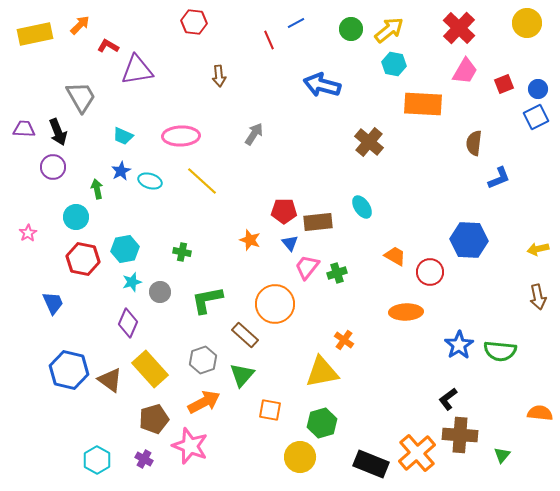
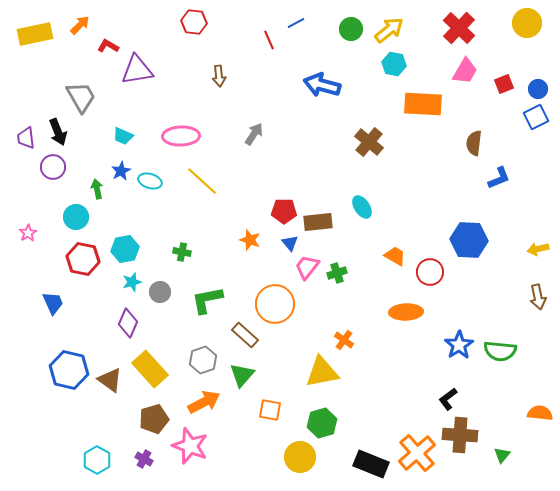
purple trapezoid at (24, 129): moved 2 px right, 9 px down; rotated 100 degrees counterclockwise
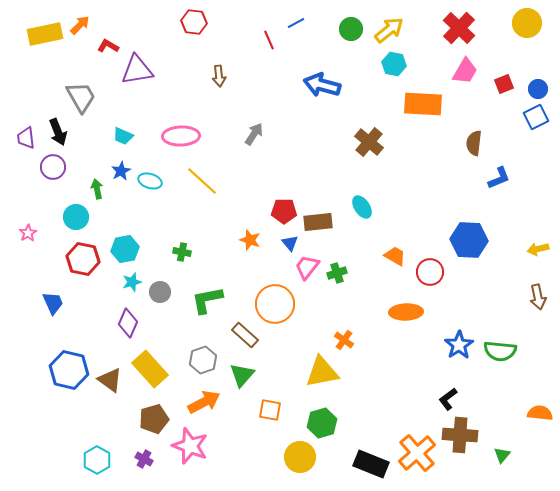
yellow rectangle at (35, 34): moved 10 px right
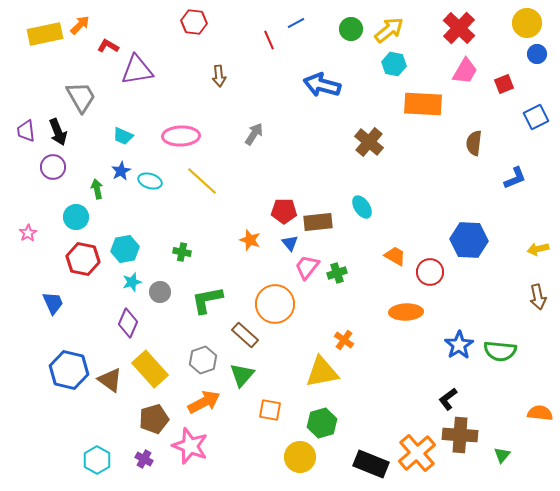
blue circle at (538, 89): moved 1 px left, 35 px up
purple trapezoid at (26, 138): moved 7 px up
blue L-shape at (499, 178): moved 16 px right
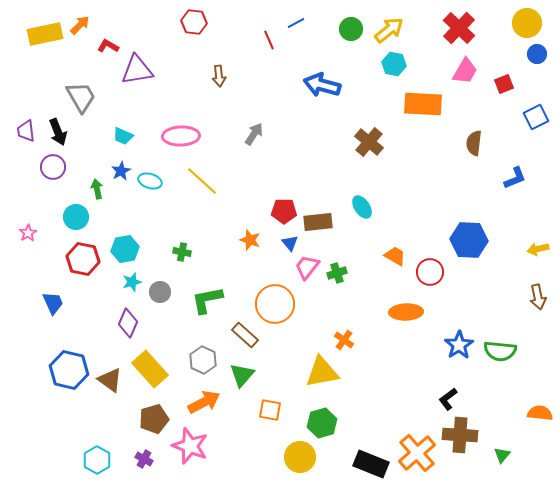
gray hexagon at (203, 360): rotated 16 degrees counterclockwise
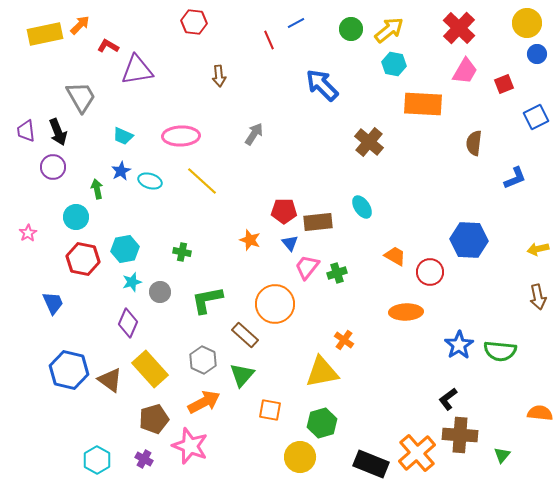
blue arrow at (322, 85): rotated 30 degrees clockwise
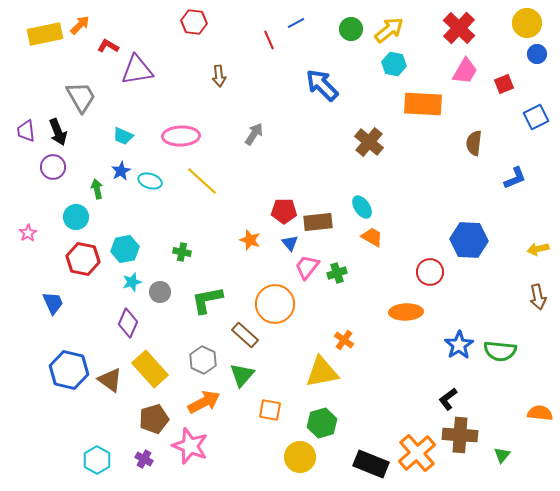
orange trapezoid at (395, 256): moved 23 px left, 19 px up
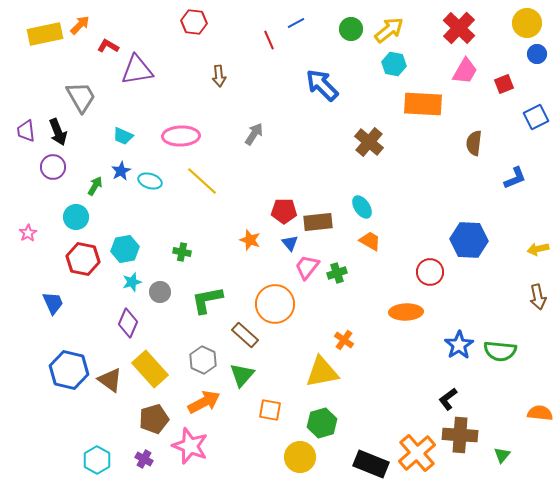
green arrow at (97, 189): moved 2 px left, 3 px up; rotated 42 degrees clockwise
orange trapezoid at (372, 237): moved 2 px left, 4 px down
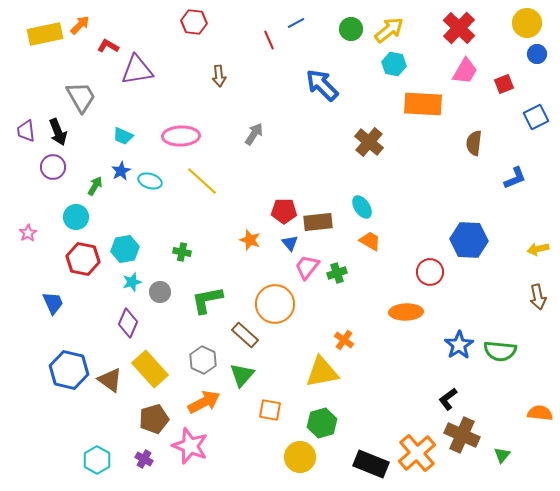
brown cross at (460, 435): moved 2 px right; rotated 20 degrees clockwise
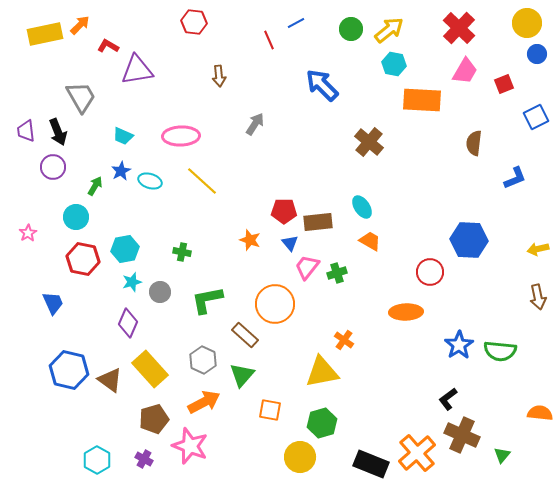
orange rectangle at (423, 104): moved 1 px left, 4 px up
gray arrow at (254, 134): moved 1 px right, 10 px up
